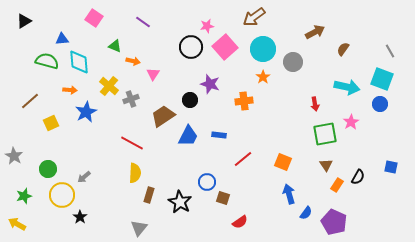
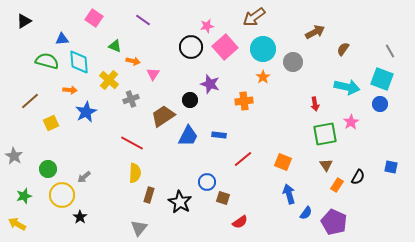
purple line at (143, 22): moved 2 px up
yellow cross at (109, 86): moved 6 px up
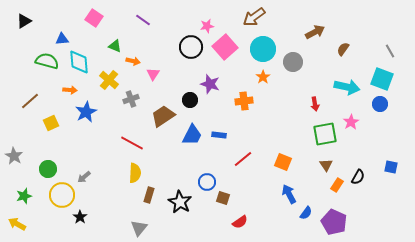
blue trapezoid at (188, 136): moved 4 px right, 1 px up
blue arrow at (289, 194): rotated 12 degrees counterclockwise
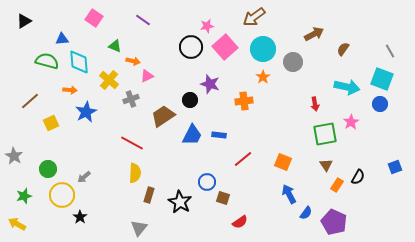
brown arrow at (315, 32): moved 1 px left, 2 px down
pink triangle at (153, 74): moved 6 px left, 2 px down; rotated 32 degrees clockwise
blue square at (391, 167): moved 4 px right; rotated 32 degrees counterclockwise
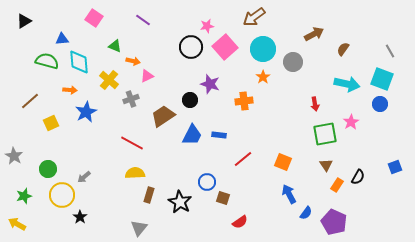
cyan arrow at (347, 87): moved 3 px up
yellow semicircle at (135, 173): rotated 96 degrees counterclockwise
